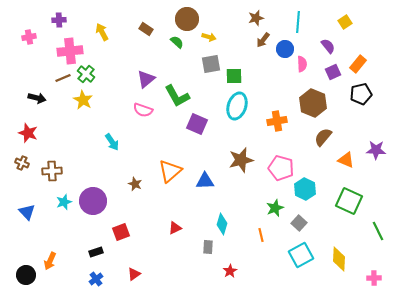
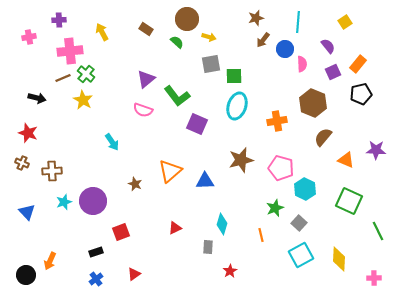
green L-shape at (177, 96): rotated 8 degrees counterclockwise
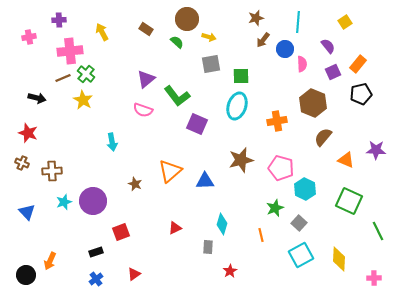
green square at (234, 76): moved 7 px right
cyan arrow at (112, 142): rotated 24 degrees clockwise
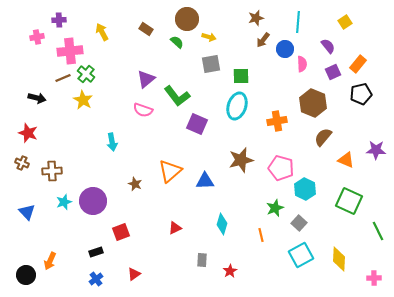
pink cross at (29, 37): moved 8 px right
gray rectangle at (208, 247): moved 6 px left, 13 px down
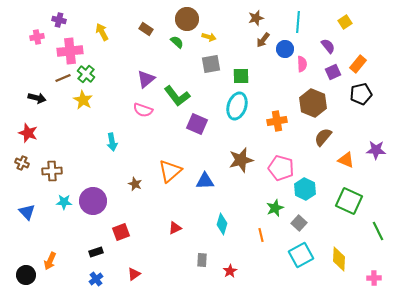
purple cross at (59, 20): rotated 16 degrees clockwise
cyan star at (64, 202): rotated 21 degrees clockwise
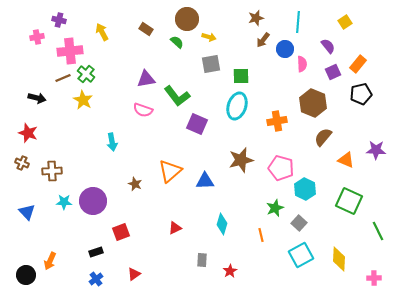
purple triangle at (146, 79): rotated 30 degrees clockwise
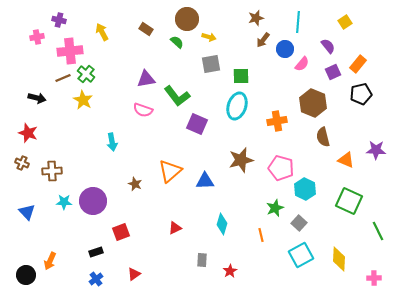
pink semicircle at (302, 64): rotated 42 degrees clockwise
brown semicircle at (323, 137): rotated 54 degrees counterclockwise
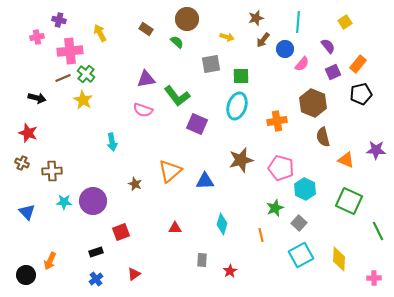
yellow arrow at (102, 32): moved 2 px left, 1 px down
yellow arrow at (209, 37): moved 18 px right
red triangle at (175, 228): rotated 24 degrees clockwise
